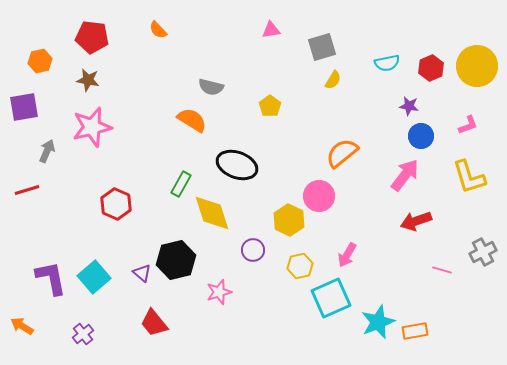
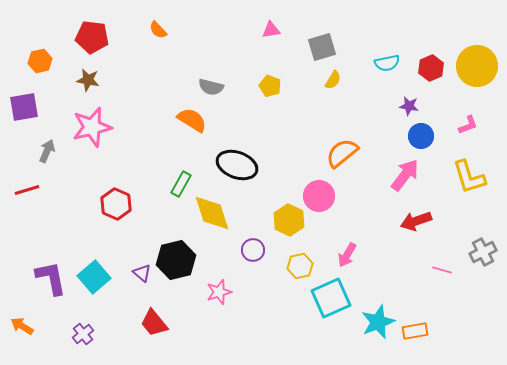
yellow pentagon at (270, 106): moved 20 px up; rotated 15 degrees counterclockwise
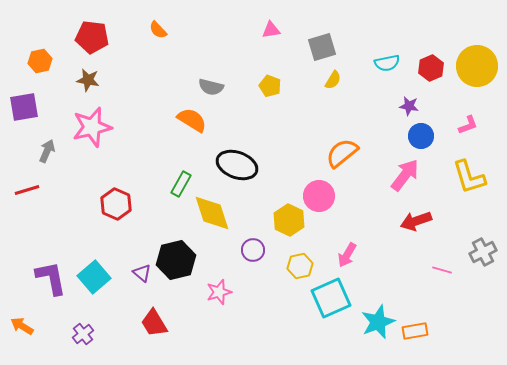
red trapezoid at (154, 323): rotated 8 degrees clockwise
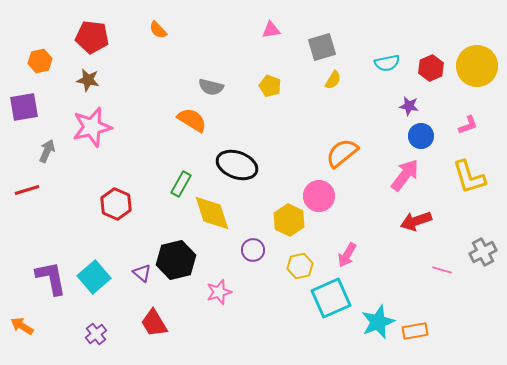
purple cross at (83, 334): moved 13 px right
